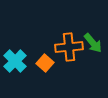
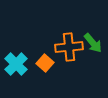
cyan cross: moved 1 px right, 3 px down
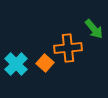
green arrow: moved 1 px right, 14 px up
orange cross: moved 1 px left, 1 px down
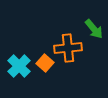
cyan cross: moved 3 px right, 2 px down
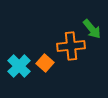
green arrow: moved 2 px left
orange cross: moved 3 px right, 2 px up
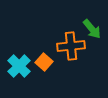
orange square: moved 1 px left, 1 px up
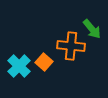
orange cross: rotated 12 degrees clockwise
